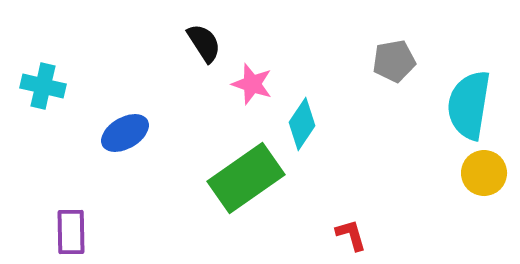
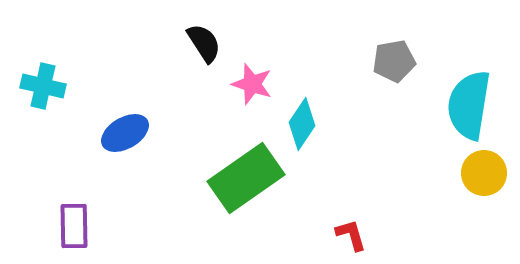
purple rectangle: moved 3 px right, 6 px up
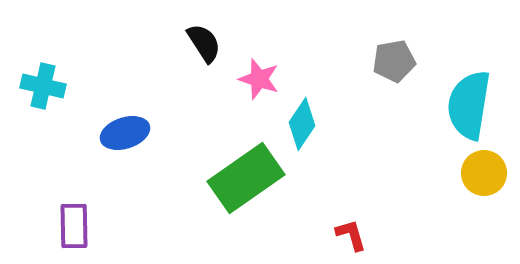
pink star: moved 7 px right, 5 px up
blue ellipse: rotated 12 degrees clockwise
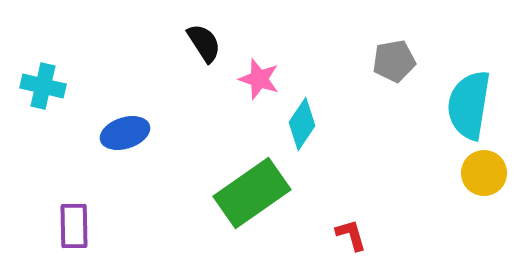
green rectangle: moved 6 px right, 15 px down
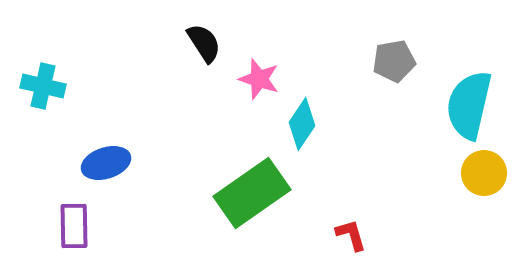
cyan semicircle: rotated 4 degrees clockwise
blue ellipse: moved 19 px left, 30 px down
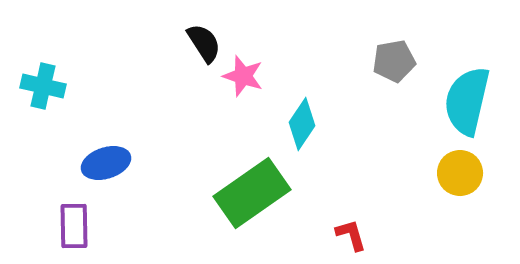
pink star: moved 16 px left, 3 px up
cyan semicircle: moved 2 px left, 4 px up
yellow circle: moved 24 px left
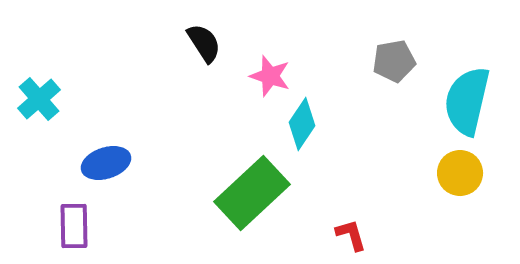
pink star: moved 27 px right
cyan cross: moved 4 px left, 13 px down; rotated 36 degrees clockwise
green rectangle: rotated 8 degrees counterclockwise
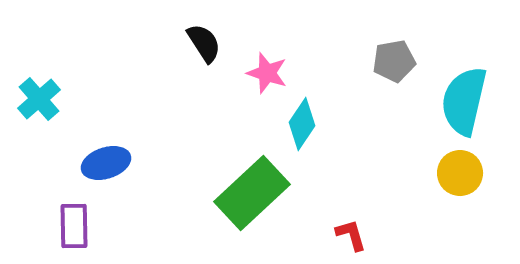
pink star: moved 3 px left, 3 px up
cyan semicircle: moved 3 px left
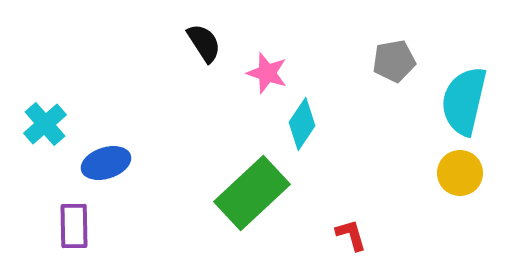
cyan cross: moved 6 px right, 25 px down
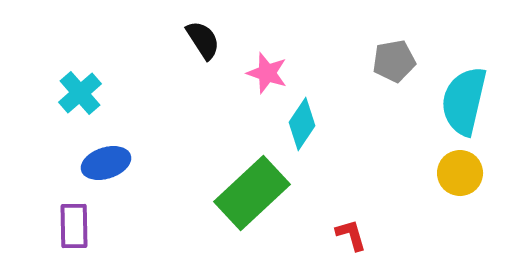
black semicircle: moved 1 px left, 3 px up
cyan cross: moved 35 px right, 31 px up
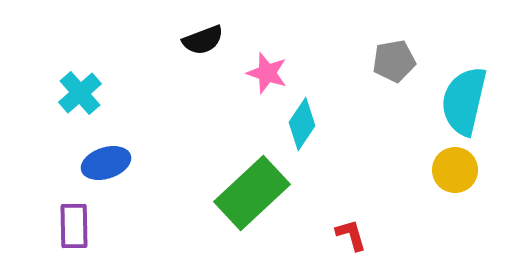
black semicircle: rotated 102 degrees clockwise
yellow circle: moved 5 px left, 3 px up
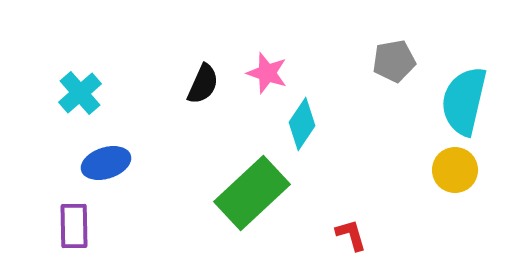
black semicircle: moved 44 px down; rotated 45 degrees counterclockwise
